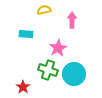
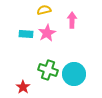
pink star: moved 11 px left, 15 px up
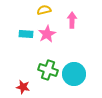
pink star: moved 1 px down
red star: rotated 24 degrees counterclockwise
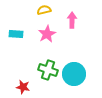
cyan rectangle: moved 10 px left
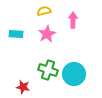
yellow semicircle: moved 1 px down
pink arrow: moved 1 px right
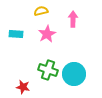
yellow semicircle: moved 3 px left
pink arrow: moved 1 px up
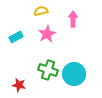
cyan rectangle: moved 3 px down; rotated 32 degrees counterclockwise
red star: moved 4 px left, 2 px up
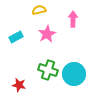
yellow semicircle: moved 2 px left, 1 px up
